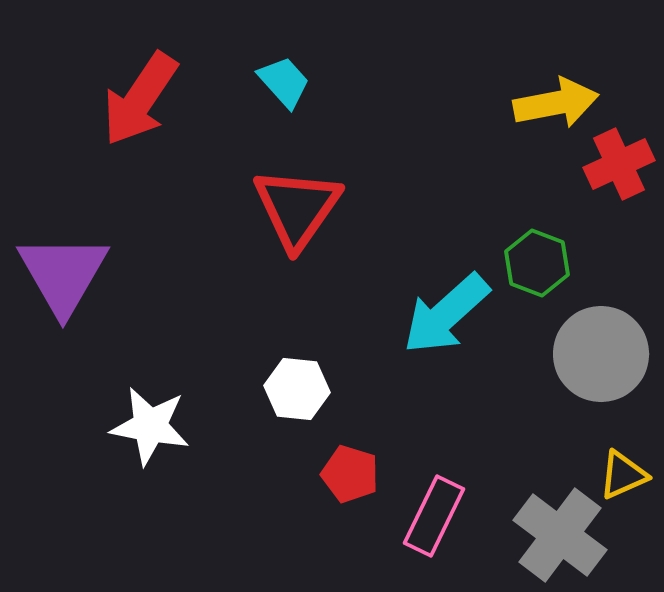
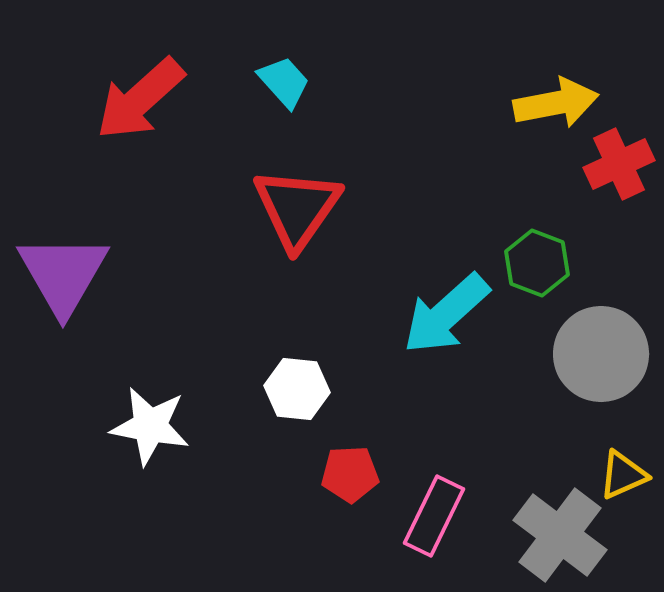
red arrow: rotated 14 degrees clockwise
red pentagon: rotated 20 degrees counterclockwise
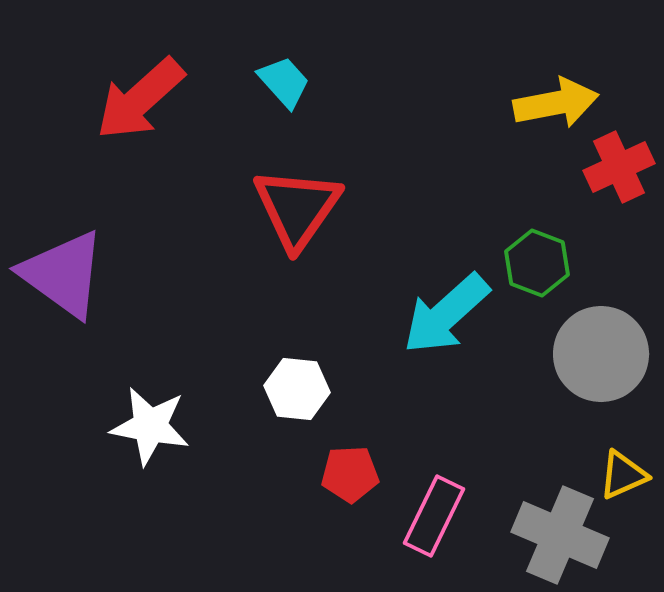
red cross: moved 3 px down
purple triangle: rotated 24 degrees counterclockwise
gray cross: rotated 14 degrees counterclockwise
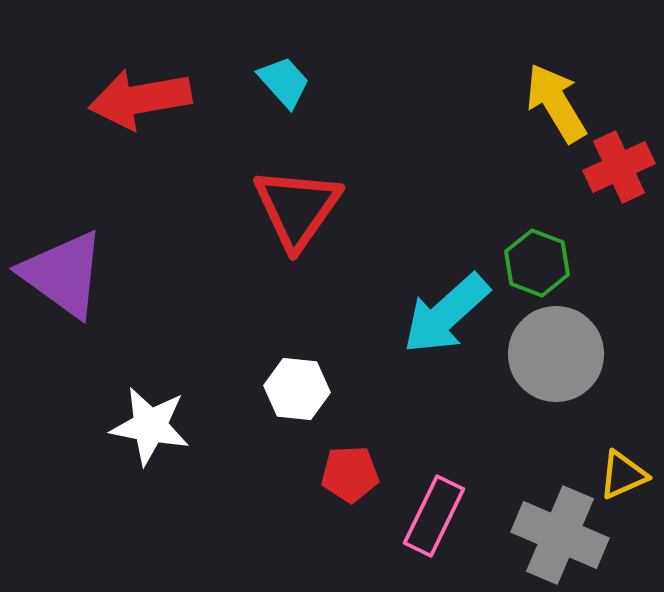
red arrow: rotated 32 degrees clockwise
yellow arrow: rotated 110 degrees counterclockwise
gray circle: moved 45 px left
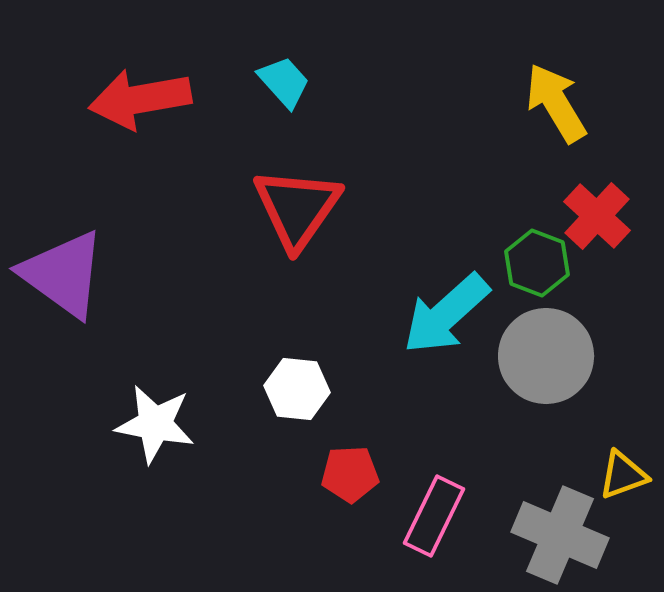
red cross: moved 22 px left, 49 px down; rotated 22 degrees counterclockwise
gray circle: moved 10 px left, 2 px down
white star: moved 5 px right, 2 px up
yellow triangle: rotated 4 degrees clockwise
